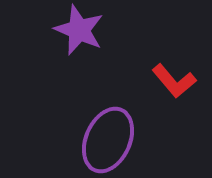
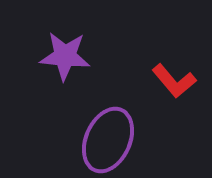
purple star: moved 14 px left, 26 px down; rotated 18 degrees counterclockwise
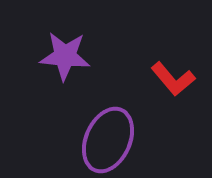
red L-shape: moved 1 px left, 2 px up
